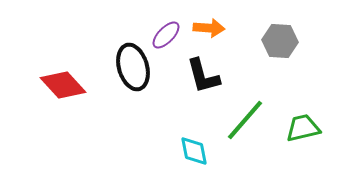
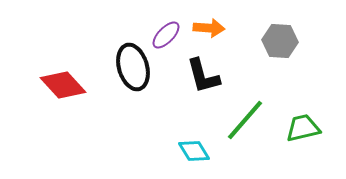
cyan diamond: rotated 20 degrees counterclockwise
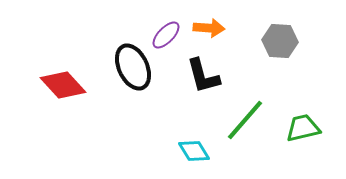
black ellipse: rotated 9 degrees counterclockwise
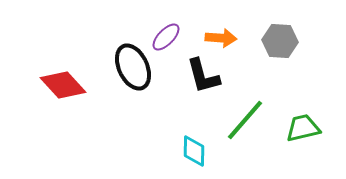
orange arrow: moved 12 px right, 10 px down
purple ellipse: moved 2 px down
cyan diamond: rotated 32 degrees clockwise
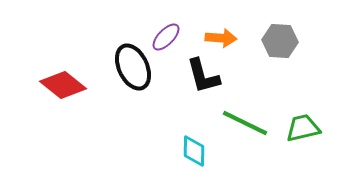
red diamond: rotated 9 degrees counterclockwise
green line: moved 3 px down; rotated 75 degrees clockwise
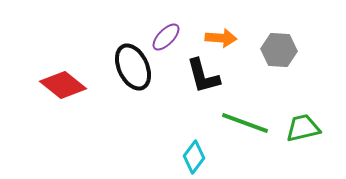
gray hexagon: moved 1 px left, 9 px down
green line: rotated 6 degrees counterclockwise
cyan diamond: moved 6 px down; rotated 36 degrees clockwise
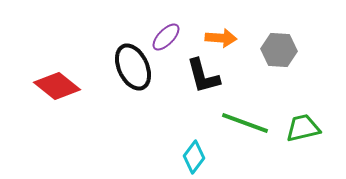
red diamond: moved 6 px left, 1 px down
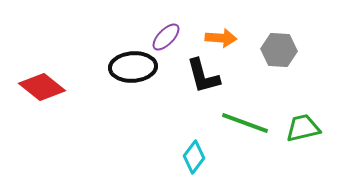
black ellipse: rotated 69 degrees counterclockwise
red diamond: moved 15 px left, 1 px down
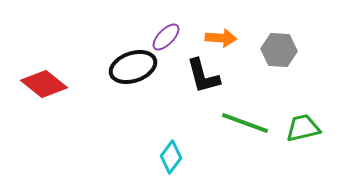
black ellipse: rotated 15 degrees counterclockwise
red diamond: moved 2 px right, 3 px up
cyan diamond: moved 23 px left
